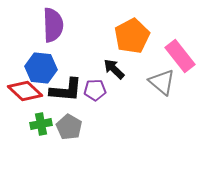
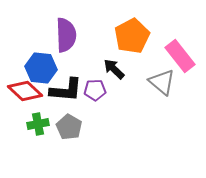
purple semicircle: moved 13 px right, 10 px down
green cross: moved 3 px left
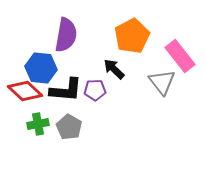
purple semicircle: rotated 12 degrees clockwise
gray triangle: rotated 12 degrees clockwise
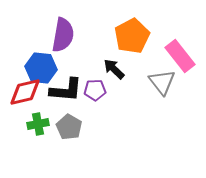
purple semicircle: moved 3 px left
red diamond: moved 1 px down; rotated 56 degrees counterclockwise
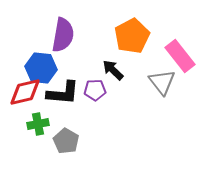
black arrow: moved 1 px left, 1 px down
black L-shape: moved 3 px left, 3 px down
gray pentagon: moved 3 px left, 14 px down
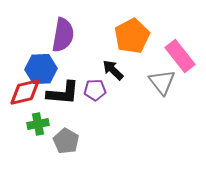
blue hexagon: moved 1 px down; rotated 8 degrees counterclockwise
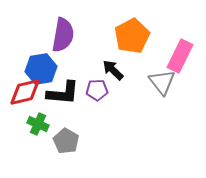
pink rectangle: rotated 64 degrees clockwise
blue hexagon: rotated 8 degrees counterclockwise
purple pentagon: moved 2 px right
green cross: rotated 35 degrees clockwise
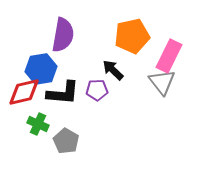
orange pentagon: rotated 16 degrees clockwise
pink rectangle: moved 11 px left
red diamond: moved 1 px left
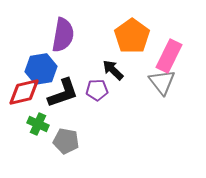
orange pentagon: rotated 24 degrees counterclockwise
black L-shape: rotated 24 degrees counterclockwise
gray pentagon: rotated 20 degrees counterclockwise
